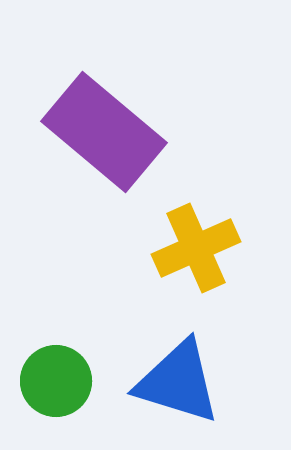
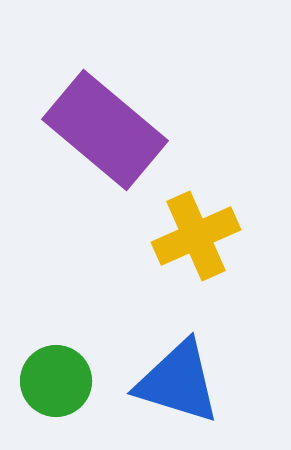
purple rectangle: moved 1 px right, 2 px up
yellow cross: moved 12 px up
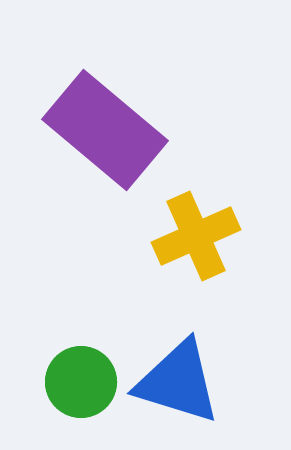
green circle: moved 25 px right, 1 px down
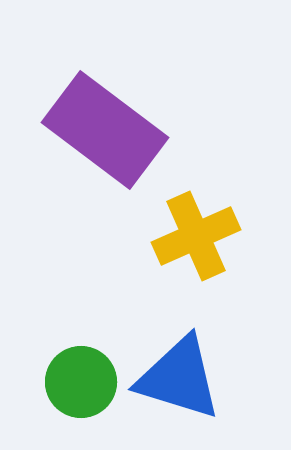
purple rectangle: rotated 3 degrees counterclockwise
blue triangle: moved 1 px right, 4 px up
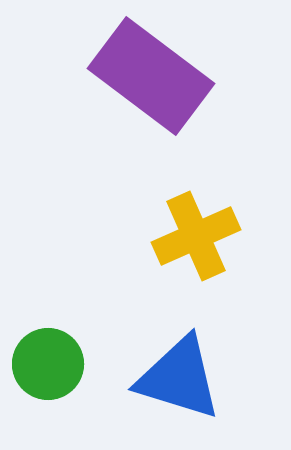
purple rectangle: moved 46 px right, 54 px up
green circle: moved 33 px left, 18 px up
